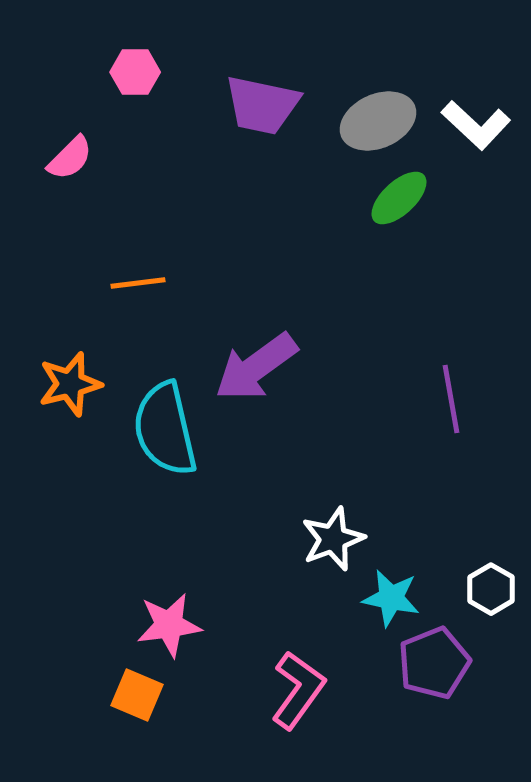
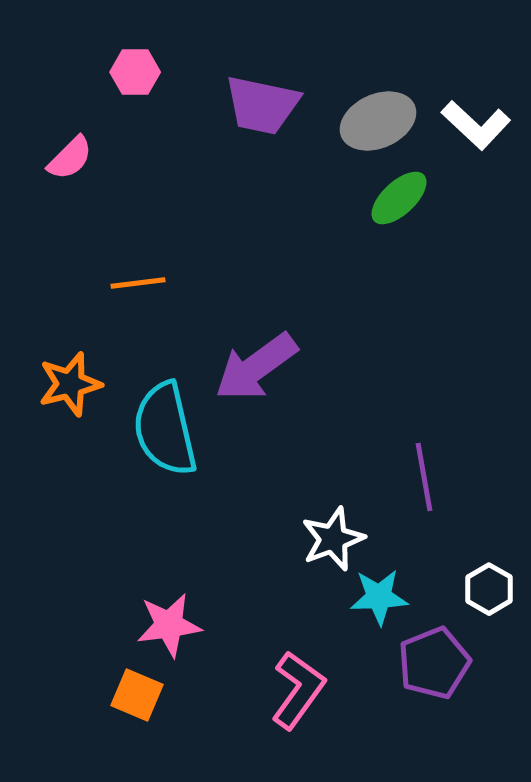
purple line: moved 27 px left, 78 px down
white hexagon: moved 2 px left
cyan star: moved 12 px left, 1 px up; rotated 14 degrees counterclockwise
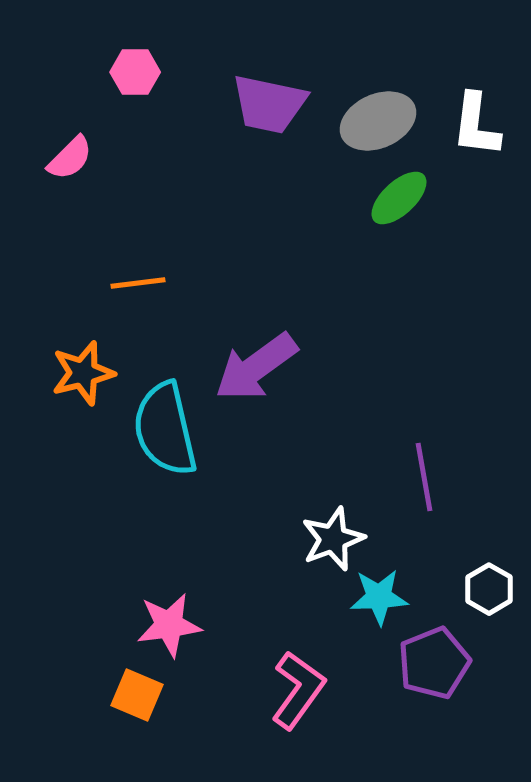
purple trapezoid: moved 7 px right, 1 px up
white L-shape: rotated 54 degrees clockwise
orange star: moved 13 px right, 11 px up
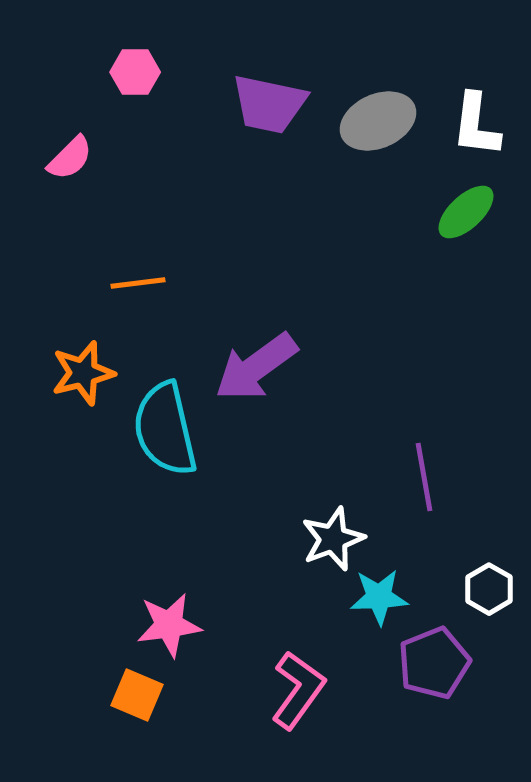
green ellipse: moved 67 px right, 14 px down
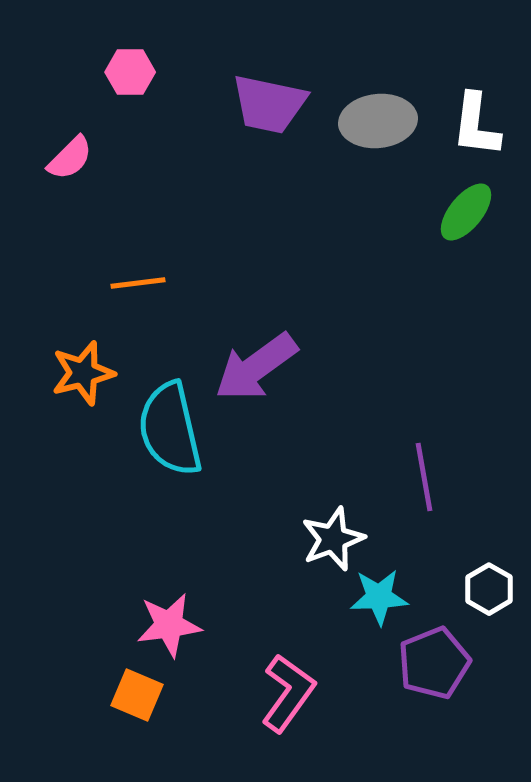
pink hexagon: moved 5 px left
gray ellipse: rotated 18 degrees clockwise
green ellipse: rotated 8 degrees counterclockwise
cyan semicircle: moved 5 px right
pink L-shape: moved 10 px left, 3 px down
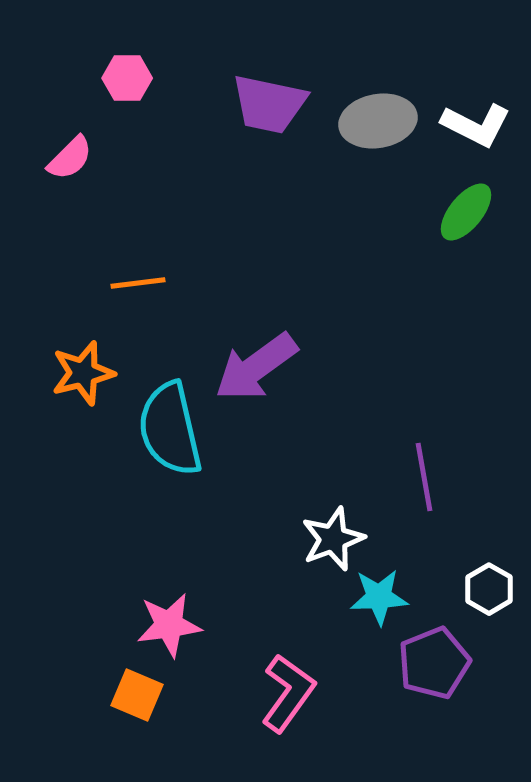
pink hexagon: moved 3 px left, 6 px down
gray ellipse: rotated 4 degrees counterclockwise
white L-shape: rotated 70 degrees counterclockwise
